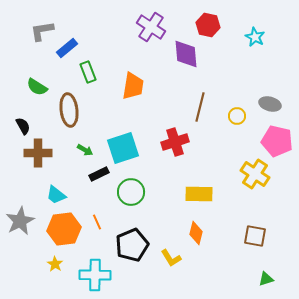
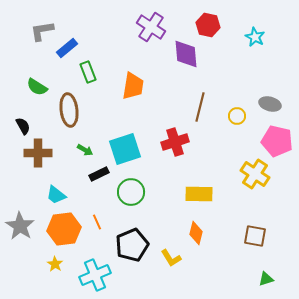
cyan square: moved 2 px right, 1 px down
gray star: moved 5 px down; rotated 12 degrees counterclockwise
cyan cross: rotated 24 degrees counterclockwise
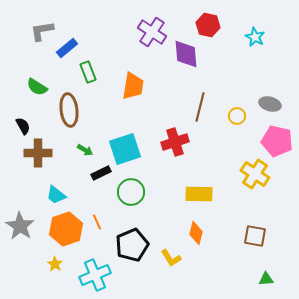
purple cross: moved 1 px right, 5 px down
black rectangle: moved 2 px right, 1 px up
orange hexagon: moved 2 px right; rotated 12 degrees counterclockwise
green triangle: rotated 14 degrees clockwise
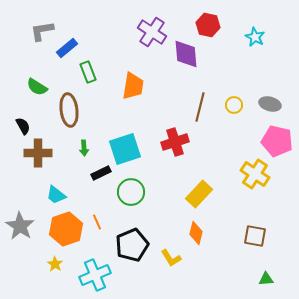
yellow circle: moved 3 px left, 11 px up
green arrow: moved 1 px left, 2 px up; rotated 56 degrees clockwise
yellow rectangle: rotated 48 degrees counterclockwise
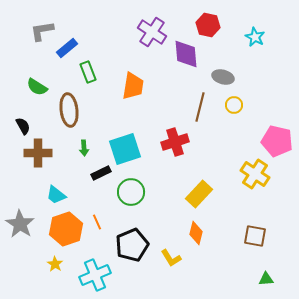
gray ellipse: moved 47 px left, 27 px up
gray star: moved 2 px up
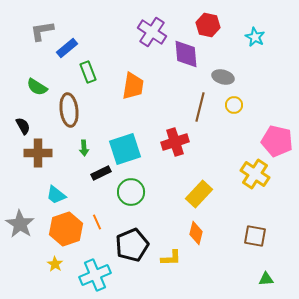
yellow L-shape: rotated 60 degrees counterclockwise
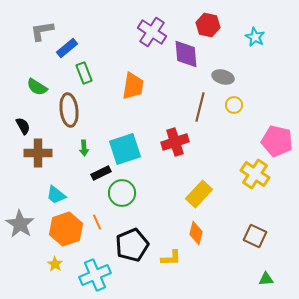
green rectangle: moved 4 px left, 1 px down
green circle: moved 9 px left, 1 px down
brown square: rotated 15 degrees clockwise
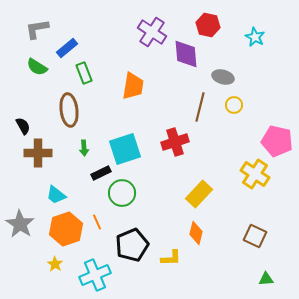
gray L-shape: moved 5 px left, 2 px up
green semicircle: moved 20 px up
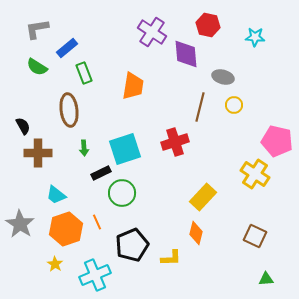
cyan star: rotated 24 degrees counterclockwise
yellow rectangle: moved 4 px right, 3 px down
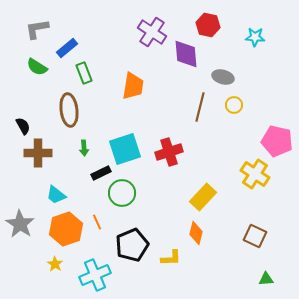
red cross: moved 6 px left, 10 px down
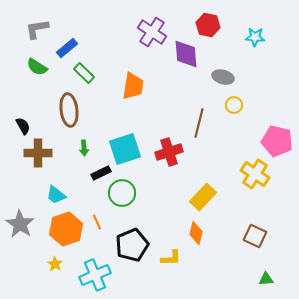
green rectangle: rotated 25 degrees counterclockwise
brown line: moved 1 px left, 16 px down
